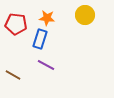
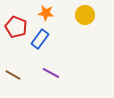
orange star: moved 1 px left, 5 px up
red pentagon: moved 3 px down; rotated 15 degrees clockwise
blue rectangle: rotated 18 degrees clockwise
purple line: moved 5 px right, 8 px down
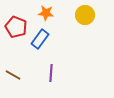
purple line: rotated 66 degrees clockwise
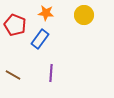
yellow circle: moved 1 px left
red pentagon: moved 1 px left, 2 px up
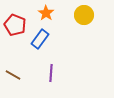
orange star: rotated 28 degrees clockwise
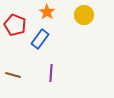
orange star: moved 1 px right, 1 px up
brown line: rotated 14 degrees counterclockwise
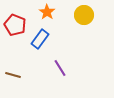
purple line: moved 9 px right, 5 px up; rotated 36 degrees counterclockwise
